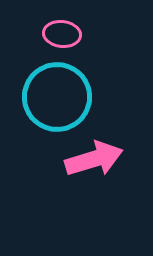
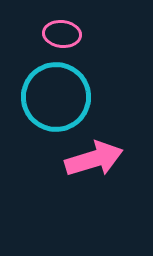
cyan circle: moved 1 px left
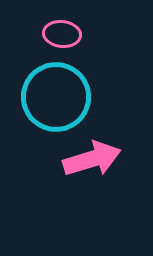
pink arrow: moved 2 px left
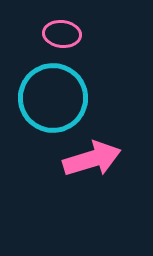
cyan circle: moved 3 px left, 1 px down
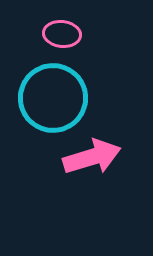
pink arrow: moved 2 px up
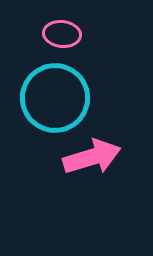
cyan circle: moved 2 px right
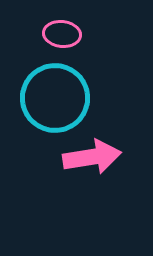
pink arrow: rotated 8 degrees clockwise
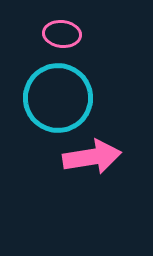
cyan circle: moved 3 px right
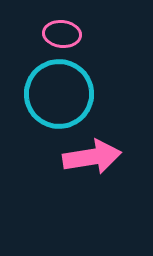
cyan circle: moved 1 px right, 4 px up
